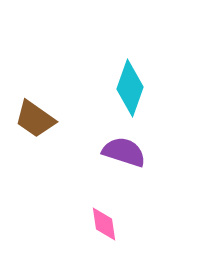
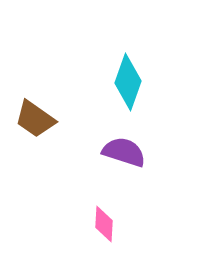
cyan diamond: moved 2 px left, 6 px up
pink diamond: rotated 12 degrees clockwise
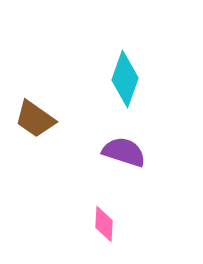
cyan diamond: moved 3 px left, 3 px up
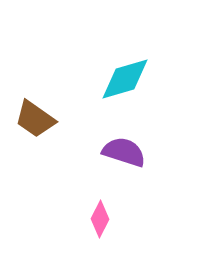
cyan diamond: rotated 54 degrees clockwise
pink diamond: moved 4 px left, 5 px up; rotated 24 degrees clockwise
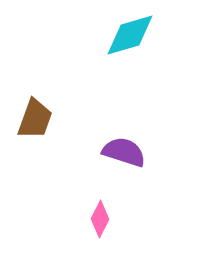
cyan diamond: moved 5 px right, 44 px up
brown trapezoid: rotated 105 degrees counterclockwise
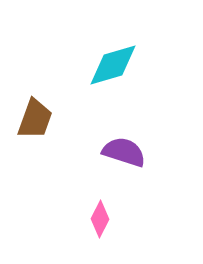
cyan diamond: moved 17 px left, 30 px down
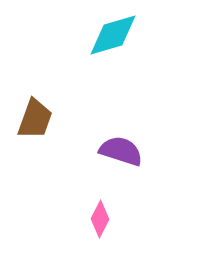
cyan diamond: moved 30 px up
purple semicircle: moved 3 px left, 1 px up
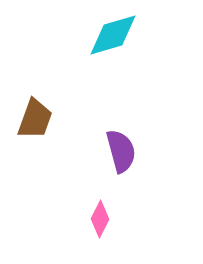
purple semicircle: rotated 57 degrees clockwise
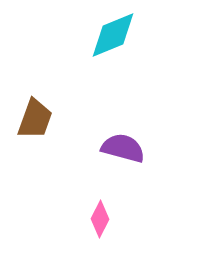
cyan diamond: rotated 6 degrees counterclockwise
purple semicircle: moved 2 px right, 3 px up; rotated 60 degrees counterclockwise
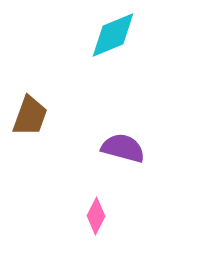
brown trapezoid: moved 5 px left, 3 px up
pink diamond: moved 4 px left, 3 px up
